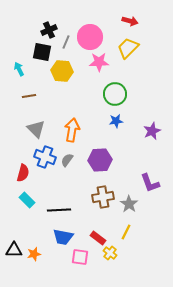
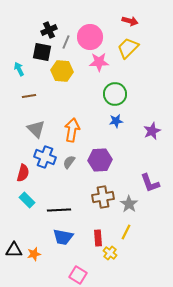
gray semicircle: moved 2 px right, 2 px down
red rectangle: rotated 49 degrees clockwise
pink square: moved 2 px left, 18 px down; rotated 24 degrees clockwise
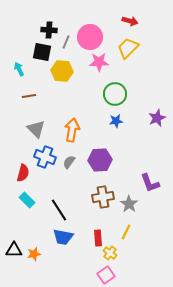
black cross: rotated 28 degrees clockwise
purple star: moved 5 px right, 13 px up
black line: rotated 60 degrees clockwise
pink square: moved 28 px right; rotated 24 degrees clockwise
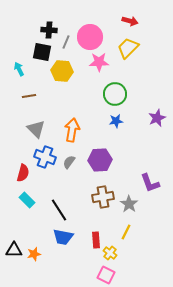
red rectangle: moved 2 px left, 2 px down
pink square: rotated 30 degrees counterclockwise
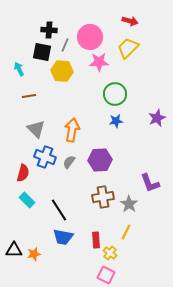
gray line: moved 1 px left, 3 px down
